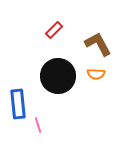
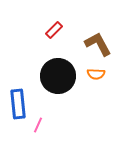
pink line: rotated 42 degrees clockwise
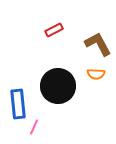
red rectangle: rotated 18 degrees clockwise
black circle: moved 10 px down
pink line: moved 4 px left, 2 px down
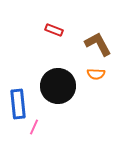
red rectangle: rotated 48 degrees clockwise
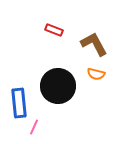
brown L-shape: moved 4 px left
orange semicircle: rotated 12 degrees clockwise
blue rectangle: moved 1 px right, 1 px up
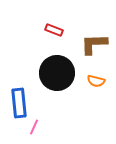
brown L-shape: rotated 64 degrees counterclockwise
orange semicircle: moved 7 px down
black circle: moved 1 px left, 13 px up
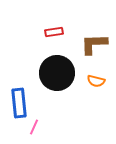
red rectangle: moved 2 px down; rotated 30 degrees counterclockwise
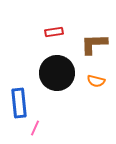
pink line: moved 1 px right, 1 px down
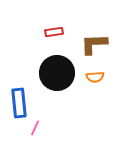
orange semicircle: moved 1 px left, 4 px up; rotated 18 degrees counterclockwise
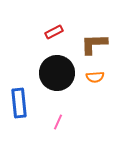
red rectangle: rotated 18 degrees counterclockwise
pink line: moved 23 px right, 6 px up
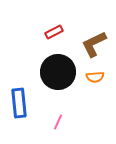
brown L-shape: rotated 24 degrees counterclockwise
black circle: moved 1 px right, 1 px up
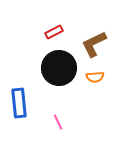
black circle: moved 1 px right, 4 px up
pink line: rotated 49 degrees counterclockwise
